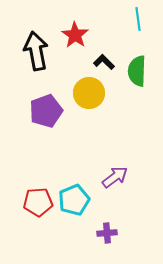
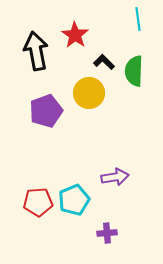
green semicircle: moved 3 px left
purple arrow: rotated 28 degrees clockwise
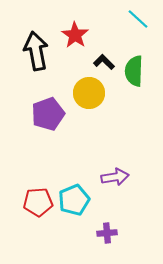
cyan line: rotated 40 degrees counterclockwise
purple pentagon: moved 2 px right, 3 px down
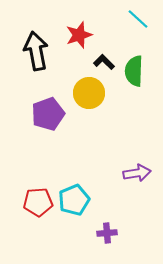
red star: moved 4 px right; rotated 20 degrees clockwise
purple arrow: moved 22 px right, 4 px up
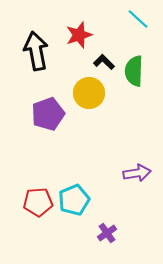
purple cross: rotated 30 degrees counterclockwise
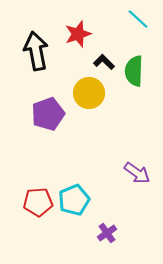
red star: moved 1 px left, 1 px up
purple arrow: rotated 44 degrees clockwise
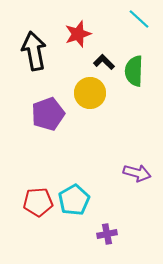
cyan line: moved 1 px right
black arrow: moved 2 px left
yellow circle: moved 1 px right
purple arrow: rotated 20 degrees counterclockwise
cyan pentagon: rotated 8 degrees counterclockwise
purple cross: moved 1 px down; rotated 24 degrees clockwise
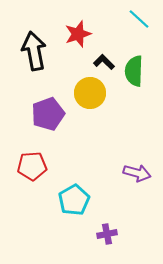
red pentagon: moved 6 px left, 36 px up
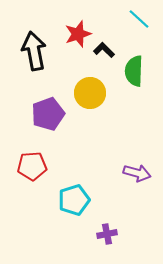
black L-shape: moved 12 px up
cyan pentagon: rotated 12 degrees clockwise
